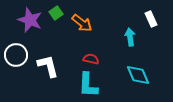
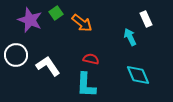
white rectangle: moved 5 px left
cyan arrow: rotated 18 degrees counterclockwise
white L-shape: rotated 20 degrees counterclockwise
cyan L-shape: moved 2 px left
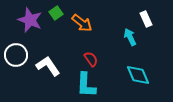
red semicircle: rotated 42 degrees clockwise
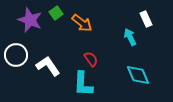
cyan L-shape: moved 3 px left, 1 px up
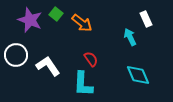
green square: moved 1 px down; rotated 16 degrees counterclockwise
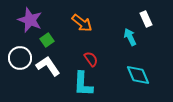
green square: moved 9 px left, 26 px down; rotated 16 degrees clockwise
white circle: moved 4 px right, 3 px down
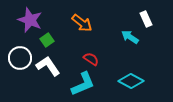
cyan arrow: rotated 30 degrees counterclockwise
red semicircle: rotated 21 degrees counterclockwise
cyan diamond: moved 7 px left, 6 px down; rotated 40 degrees counterclockwise
cyan L-shape: rotated 116 degrees counterclockwise
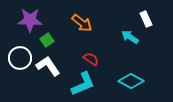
purple star: rotated 20 degrees counterclockwise
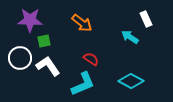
green square: moved 3 px left, 1 px down; rotated 24 degrees clockwise
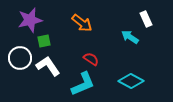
purple star: rotated 15 degrees counterclockwise
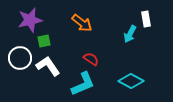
white rectangle: rotated 14 degrees clockwise
cyan arrow: moved 3 px up; rotated 96 degrees counterclockwise
